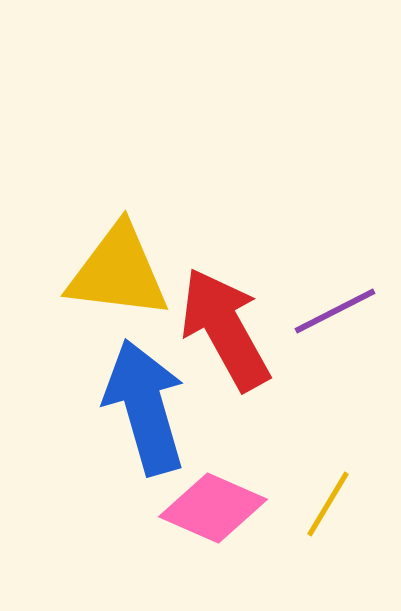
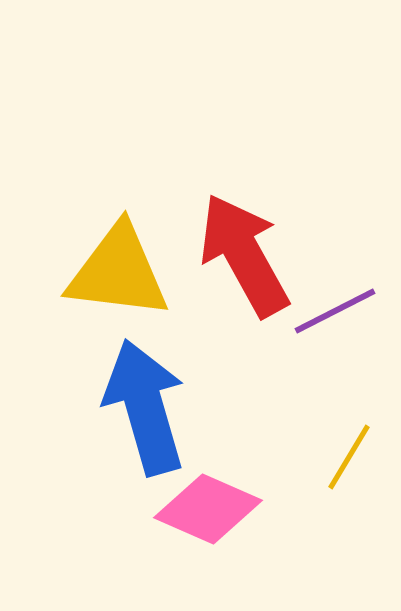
red arrow: moved 19 px right, 74 px up
yellow line: moved 21 px right, 47 px up
pink diamond: moved 5 px left, 1 px down
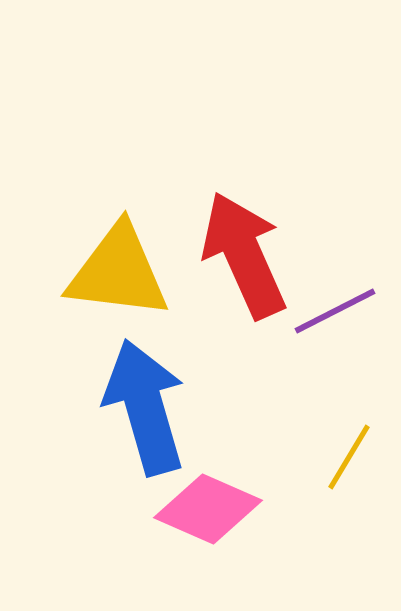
red arrow: rotated 5 degrees clockwise
